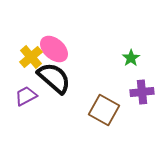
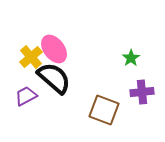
pink ellipse: rotated 12 degrees clockwise
brown square: rotated 8 degrees counterclockwise
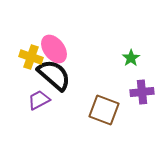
yellow cross: rotated 30 degrees counterclockwise
black semicircle: moved 3 px up
purple trapezoid: moved 13 px right, 4 px down
